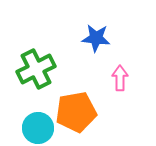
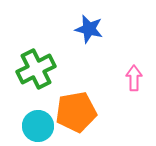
blue star: moved 7 px left, 9 px up; rotated 8 degrees clockwise
pink arrow: moved 14 px right
cyan circle: moved 2 px up
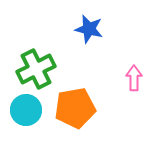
orange pentagon: moved 1 px left, 4 px up
cyan circle: moved 12 px left, 16 px up
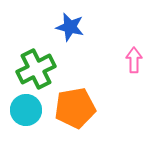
blue star: moved 19 px left, 2 px up
pink arrow: moved 18 px up
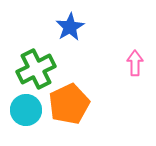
blue star: rotated 28 degrees clockwise
pink arrow: moved 1 px right, 3 px down
orange pentagon: moved 6 px left, 4 px up; rotated 15 degrees counterclockwise
